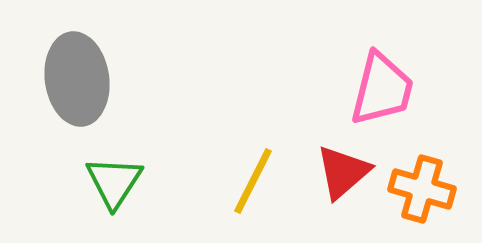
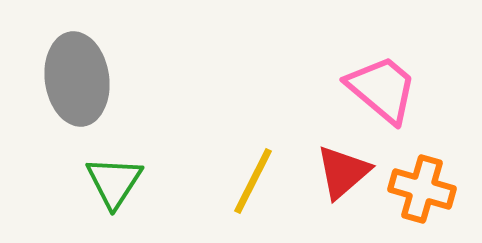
pink trapezoid: rotated 64 degrees counterclockwise
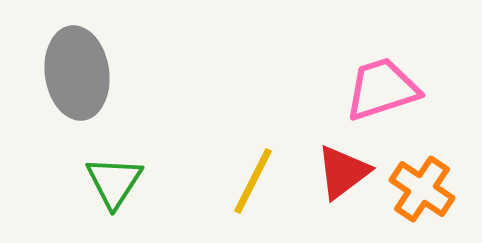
gray ellipse: moved 6 px up
pink trapezoid: rotated 58 degrees counterclockwise
red triangle: rotated 4 degrees clockwise
orange cross: rotated 18 degrees clockwise
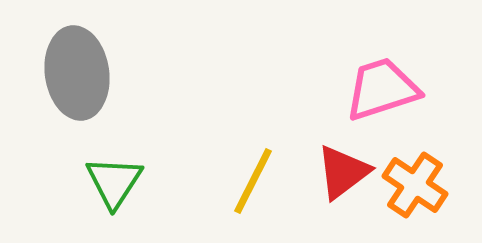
orange cross: moved 7 px left, 4 px up
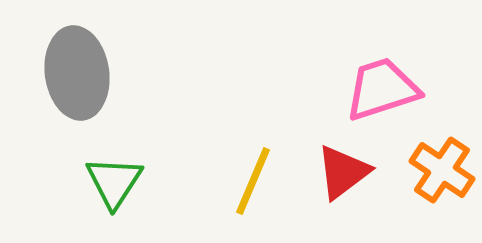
yellow line: rotated 4 degrees counterclockwise
orange cross: moved 27 px right, 15 px up
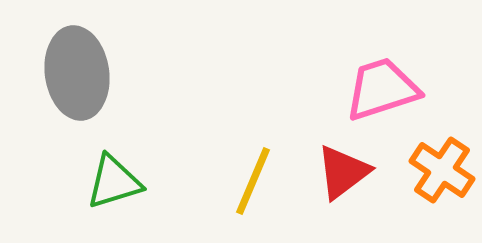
green triangle: rotated 40 degrees clockwise
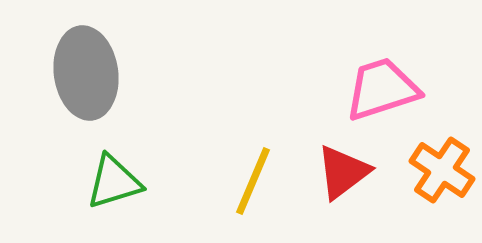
gray ellipse: moved 9 px right
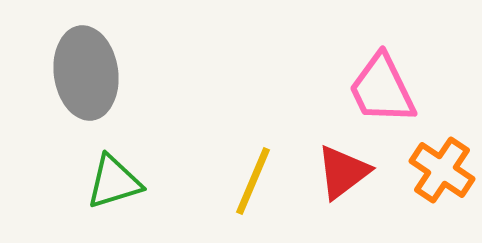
pink trapezoid: rotated 98 degrees counterclockwise
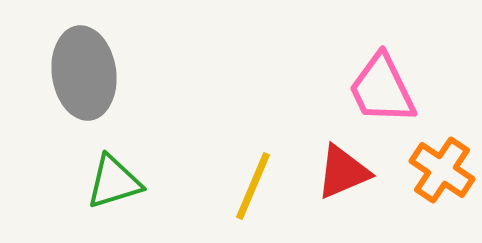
gray ellipse: moved 2 px left
red triangle: rotated 14 degrees clockwise
yellow line: moved 5 px down
